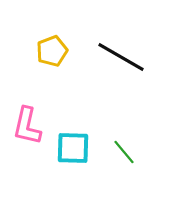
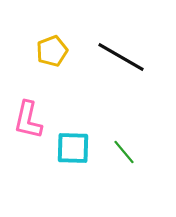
pink L-shape: moved 1 px right, 6 px up
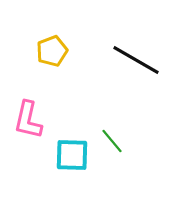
black line: moved 15 px right, 3 px down
cyan square: moved 1 px left, 7 px down
green line: moved 12 px left, 11 px up
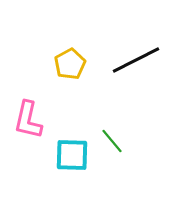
yellow pentagon: moved 18 px right, 13 px down; rotated 8 degrees counterclockwise
black line: rotated 57 degrees counterclockwise
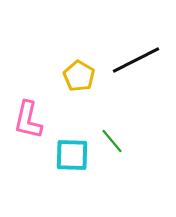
yellow pentagon: moved 9 px right, 12 px down; rotated 12 degrees counterclockwise
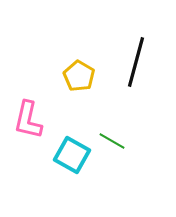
black line: moved 2 px down; rotated 48 degrees counterclockwise
green line: rotated 20 degrees counterclockwise
cyan square: rotated 27 degrees clockwise
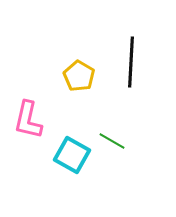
black line: moved 5 px left; rotated 12 degrees counterclockwise
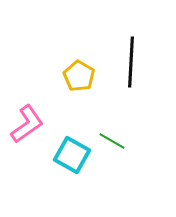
pink L-shape: moved 1 px left, 4 px down; rotated 138 degrees counterclockwise
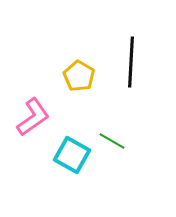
pink L-shape: moved 6 px right, 7 px up
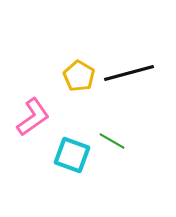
black line: moved 2 px left, 11 px down; rotated 72 degrees clockwise
cyan square: rotated 9 degrees counterclockwise
